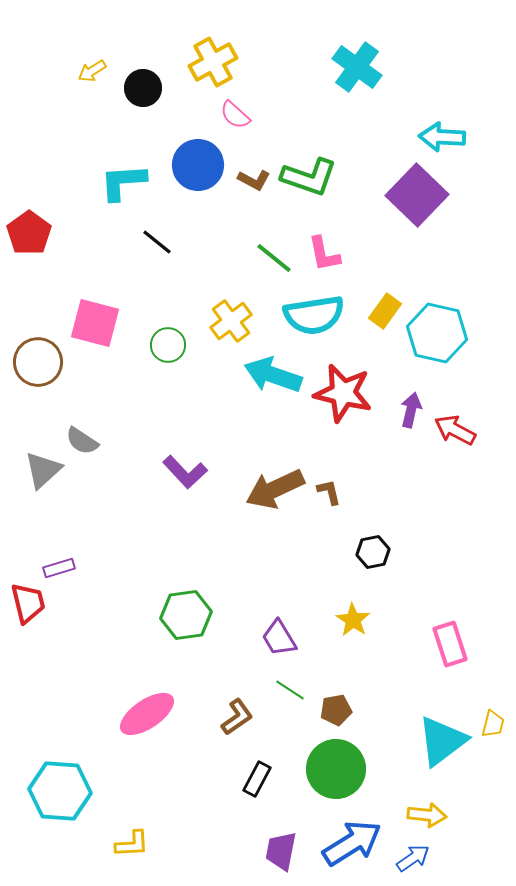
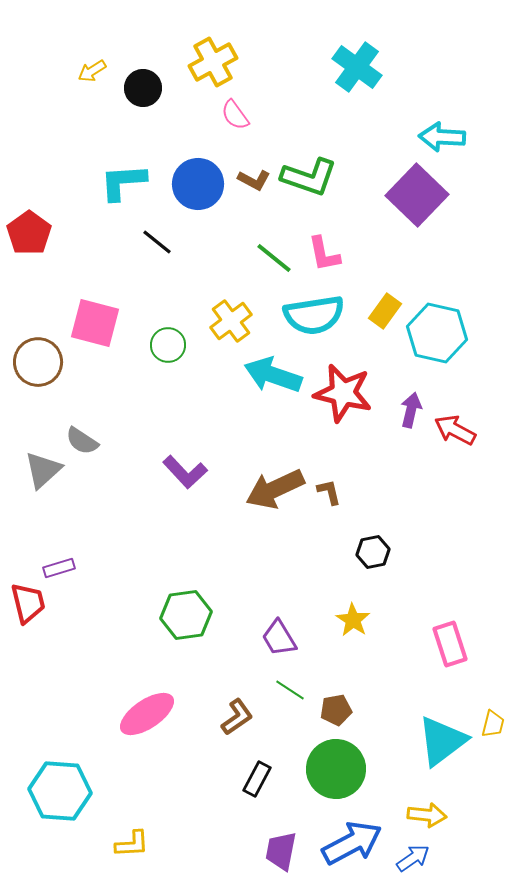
pink semicircle at (235, 115): rotated 12 degrees clockwise
blue circle at (198, 165): moved 19 px down
blue arrow at (352, 843): rotated 4 degrees clockwise
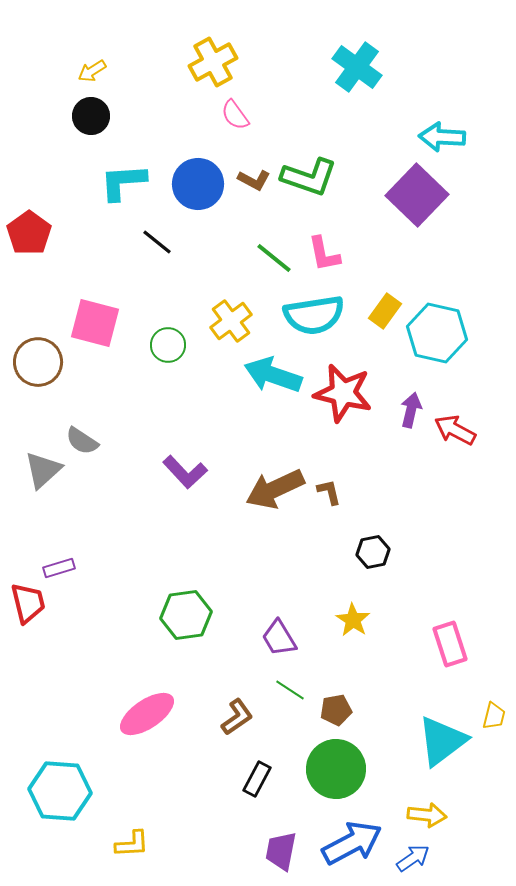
black circle at (143, 88): moved 52 px left, 28 px down
yellow trapezoid at (493, 724): moved 1 px right, 8 px up
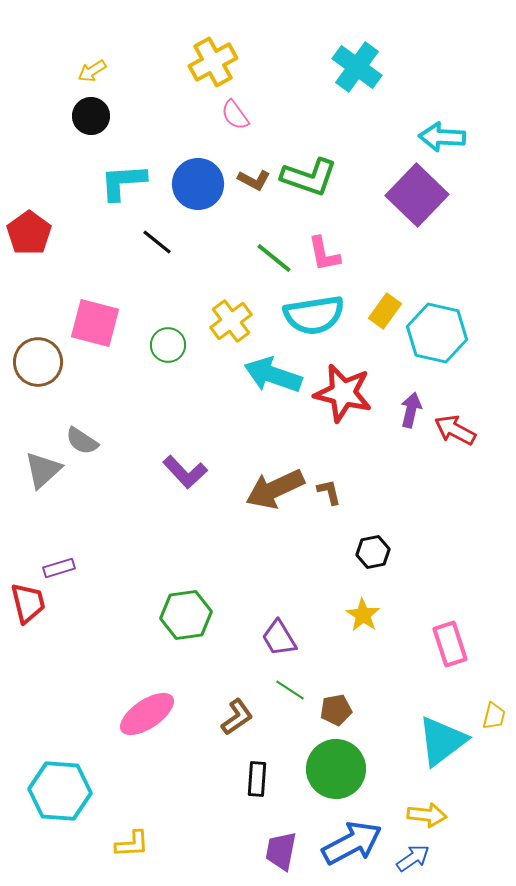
yellow star at (353, 620): moved 10 px right, 5 px up
black rectangle at (257, 779): rotated 24 degrees counterclockwise
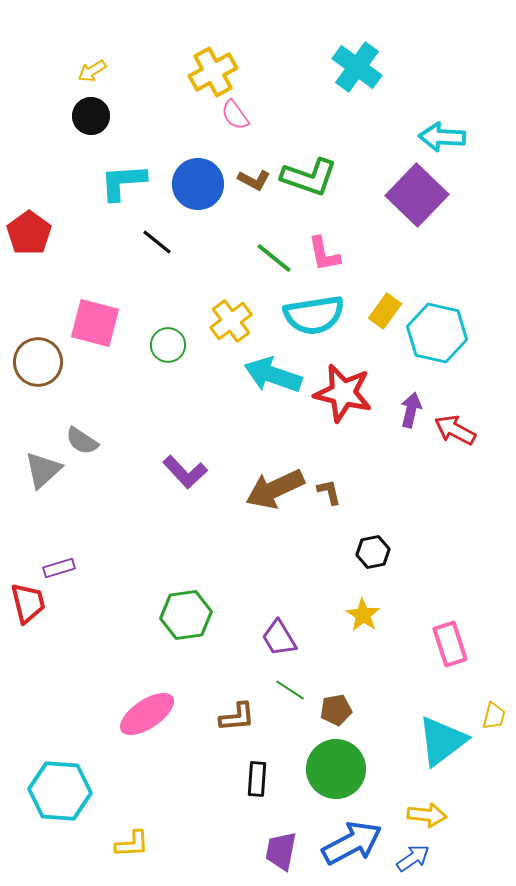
yellow cross at (213, 62): moved 10 px down
brown L-shape at (237, 717): rotated 30 degrees clockwise
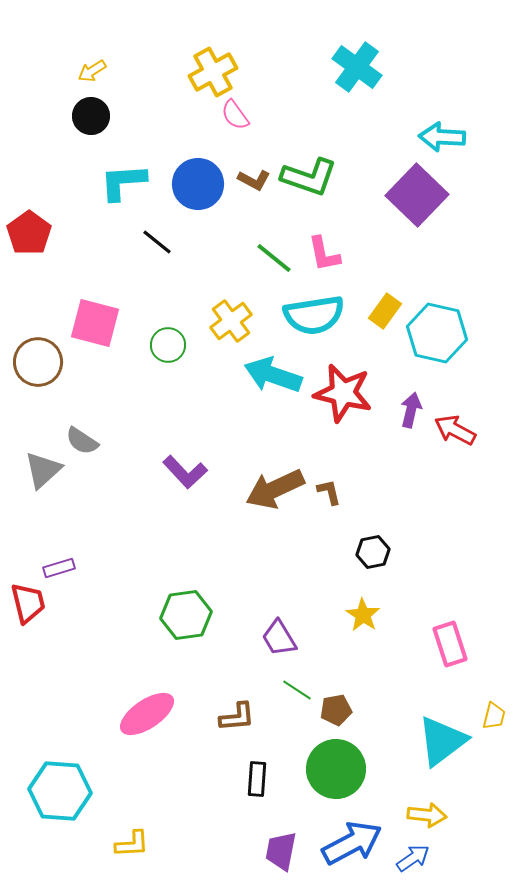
green line at (290, 690): moved 7 px right
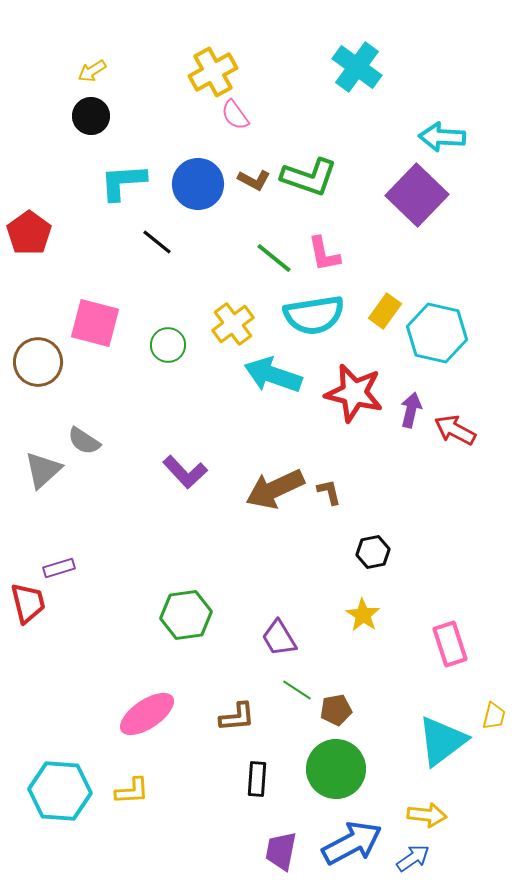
yellow cross at (231, 321): moved 2 px right, 3 px down
red star at (343, 393): moved 11 px right
gray semicircle at (82, 441): moved 2 px right
yellow L-shape at (132, 844): moved 53 px up
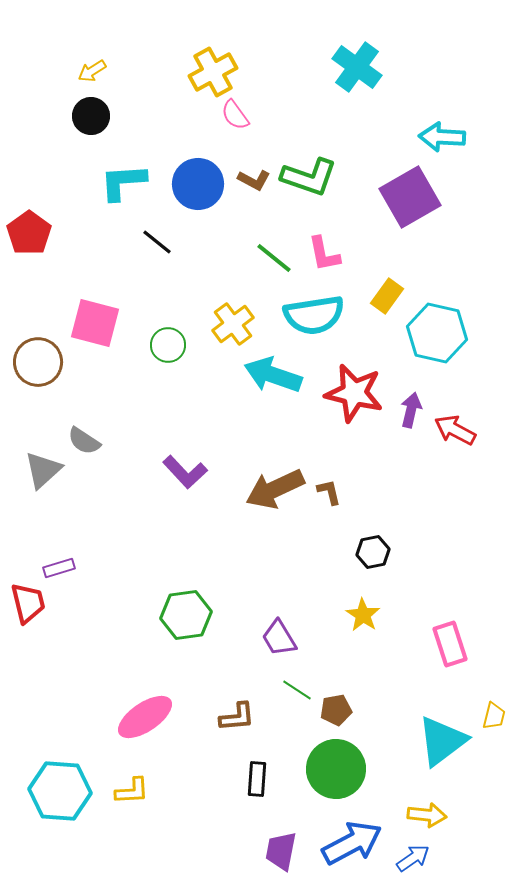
purple square at (417, 195): moved 7 px left, 2 px down; rotated 16 degrees clockwise
yellow rectangle at (385, 311): moved 2 px right, 15 px up
pink ellipse at (147, 714): moved 2 px left, 3 px down
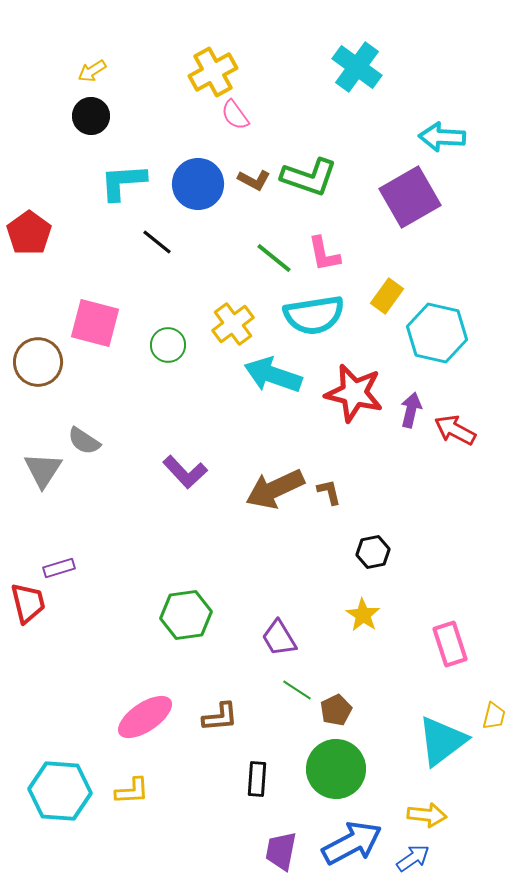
gray triangle at (43, 470): rotated 15 degrees counterclockwise
brown pentagon at (336, 710): rotated 16 degrees counterclockwise
brown L-shape at (237, 717): moved 17 px left
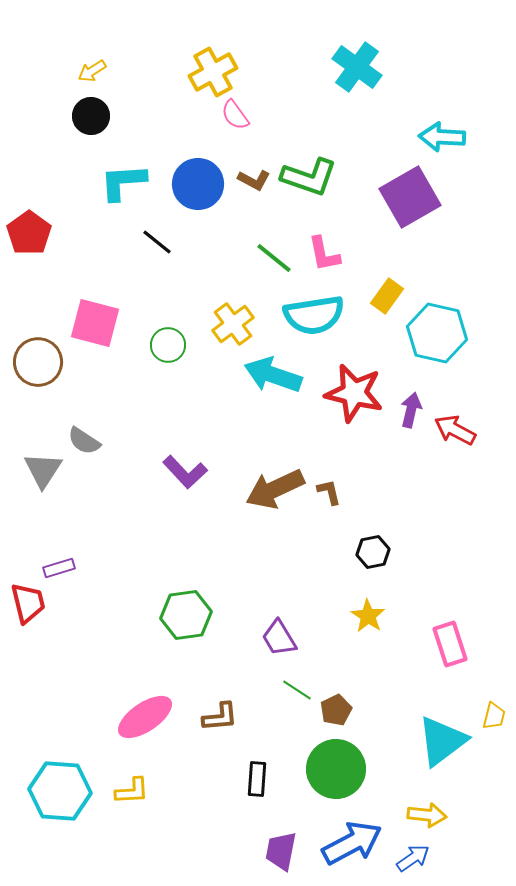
yellow star at (363, 615): moved 5 px right, 1 px down
